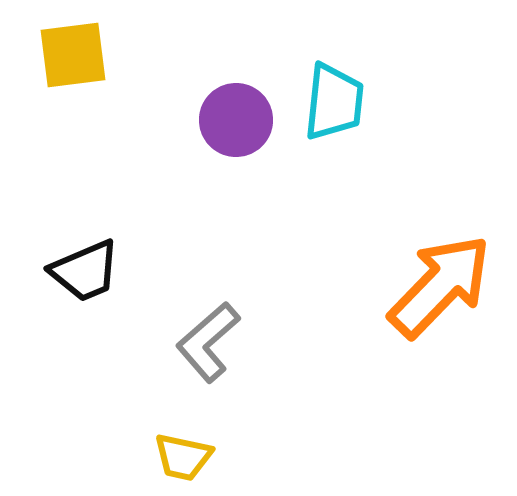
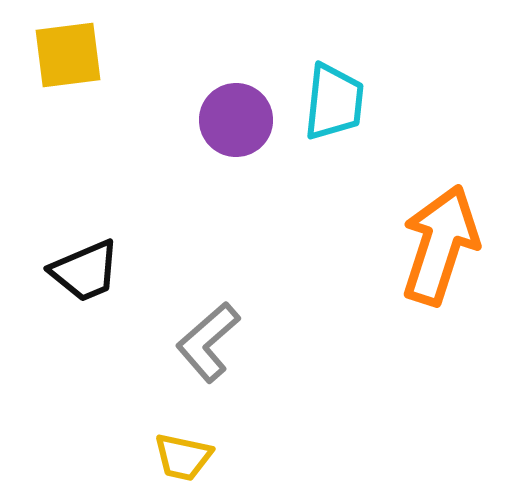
yellow square: moved 5 px left
orange arrow: moved 41 px up; rotated 26 degrees counterclockwise
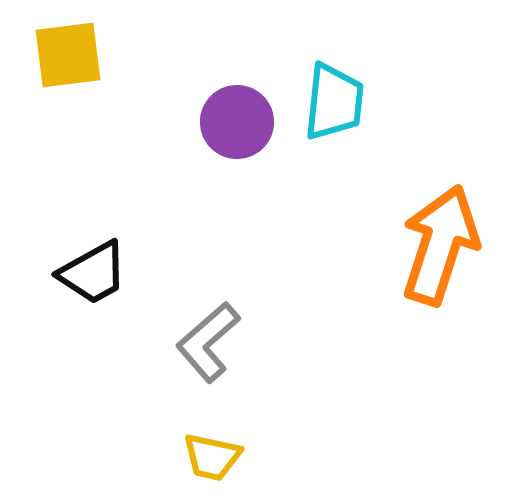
purple circle: moved 1 px right, 2 px down
black trapezoid: moved 8 px right, 2 px down; rotated 6 degrees counterclockwise
yellow trapezoid: moved 29 px right
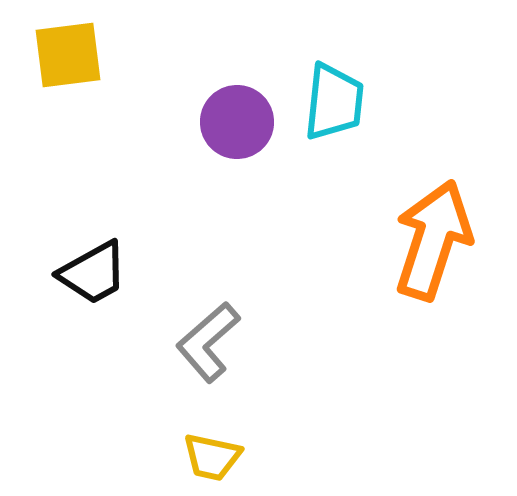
orange arrow: moved 7 px left, 5 px up
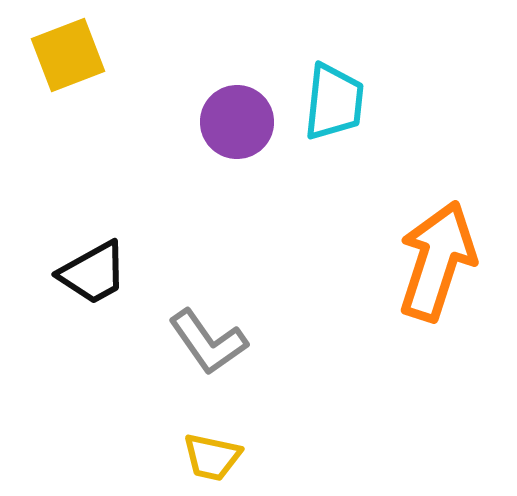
yellow square: rotated 14 degrees counterclockwise
orange arrow: moved 4 px right, 21 px down
gray L-shape: rotated 84 degrees counterclockwise
